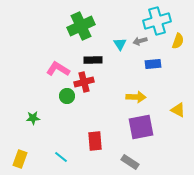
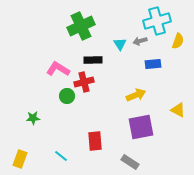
yellow arrow: moved 2 px up; rotated 24 degrees counterclockwise
cyan line: moved 1 px up
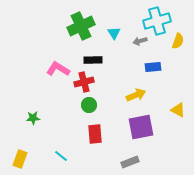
cyan triangle: moved 6 px left, 11 px up
blue rectangle: moved 3 px down
green circle: moved 22 px right, 9 px down
red rectangle: moved 7 px up
gray rectangle: rotated 54 degrees counterclockwise
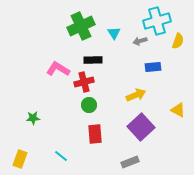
purple square: rotated 32 degrees counterclockwise
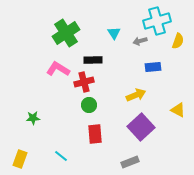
green cross: moved 15 px left, 7 px down; rotated 8 degrees counterclockwise
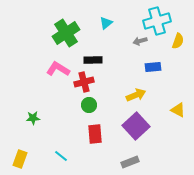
cyan triangle: moved 8 px left, 10 px up; rotated 24 degrees clockwise
purple square: moved 5 px left, 1 px up
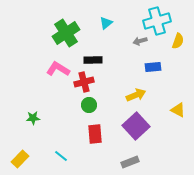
yellow rectangle: rotated 24 degrees clockwise
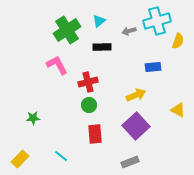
cyan triangle: moved 7 px left, 2 px up
green cross: moved 1 px right, 3 px up
gray arrow: moved 11 px left, 10 px up
black rectangle: moved 9 px right, 13 px up
pink L-shape: moved 1 px left, 4 px up; rotated 30 degrees clockwise
red cross: moved 4 px right
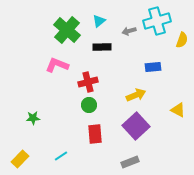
green cross: rotated 16 degrees counterclockwise
yellow semicircle: moved 4 px right, 1 px up
pink L-shape: rotated 40 degrees counterclockwise
cyan line: rotated 72 degrees counterclockwise
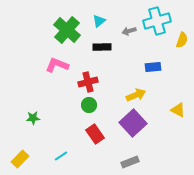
purple square: moved 3 px left, 3 px up
red rectangle: rotated 30 degrees counterclockwise
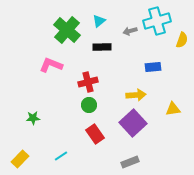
gray arrow: moved 1 px right
pink L-shape: moved 6 px left
yellow arrow: rotated 18 degrees clockwise
yellow triangle: moved 5 px left, 1 px up; rotated 35 degrees counterclockwise
